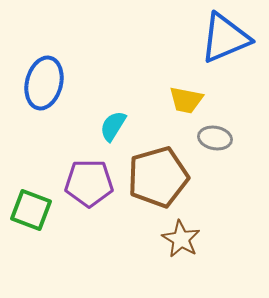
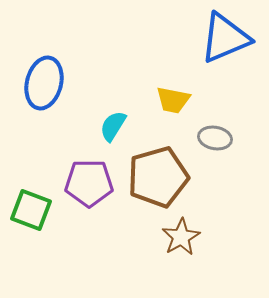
yellow trapezoid: moved 13 px left
brown star: moved 2 px up; rotated 12 degrees clockwise
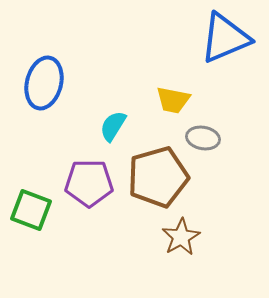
gray ellipse: moved 12 px left
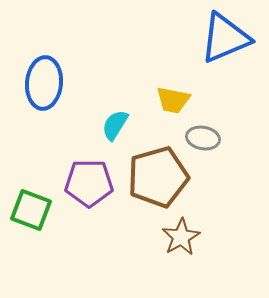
blue ellipse: rotated 9 degrees counterclockwise
cyan semicircle: moved 2 px right, 1 px up
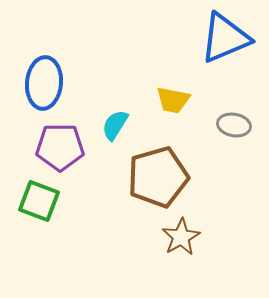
gray ellipse: moved 31 px right, 13 px up
purple pentagon: moved 29 px left, 36 px up
green square: moved 8 px right, 9 px up
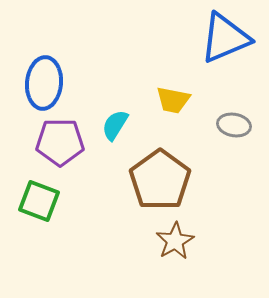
purple pentagon: moved 5 px up
brown pentagon: moved 2 px right, 3 px down; rotated 20 degrees counterclockwise
brown star: moved 6 px left, 4 px down
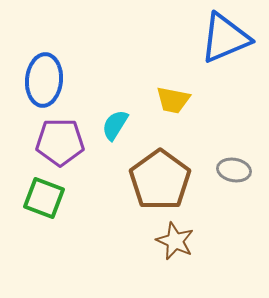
blue ellipse: moved 3 px up
gray ellipse: moved 45 px down
green square: moved 5 px right, 3 px up
brown star: rotated 18 degrees counterclockwise
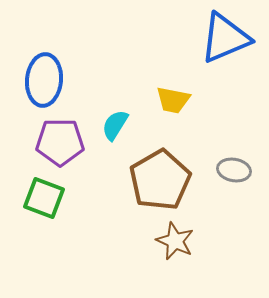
brown pentagon: rotated 6 degrees clockwise
